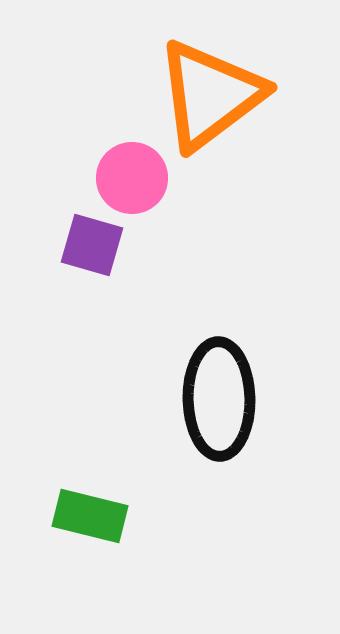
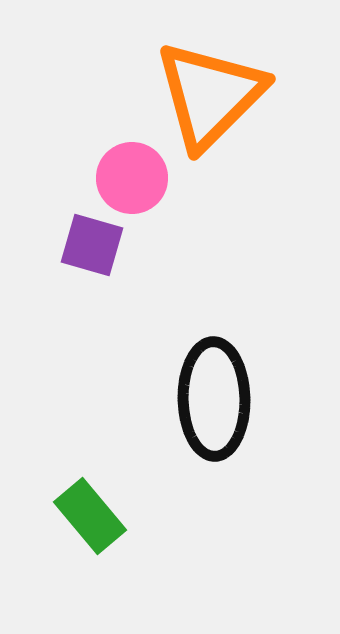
orange triangle: rotated 8 degrees counterclockwise
black ellipse: moved 5 px left
green rectangle: rotated 36 degrees clockwise
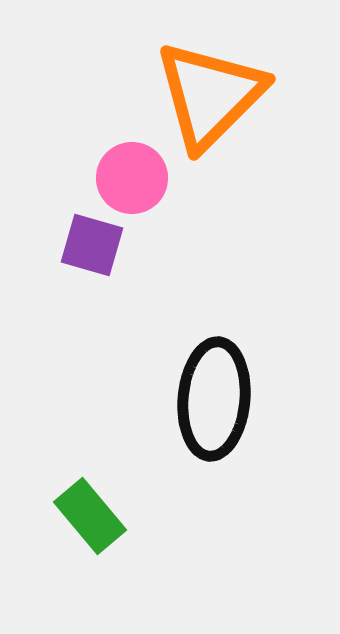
black ellipse: rotated 6 degrees clockwise
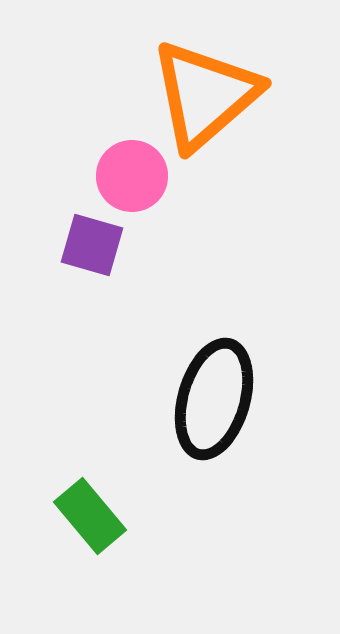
orange triangle: moved 5 px left; rotated 4 degrees clockwise
pink circle: moved 2 px up
black ellipse: rotated 11 degrees clockwise
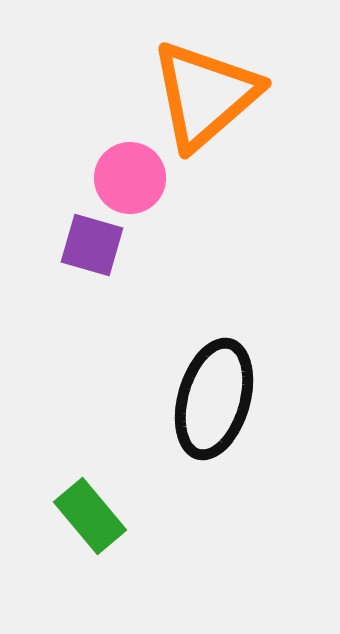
pink circle: moved 2 px left, 2 px down
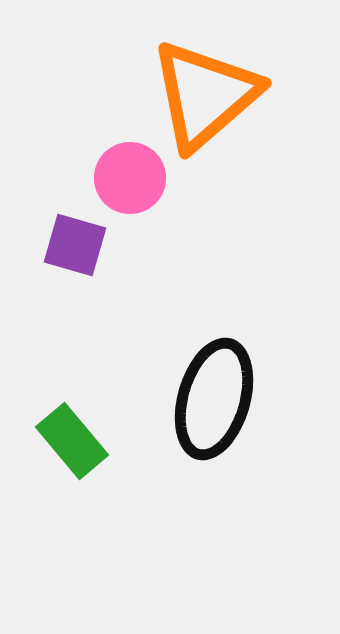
purple square: moved 17 px left
green rectangle: moved 18 px left, 75 px up
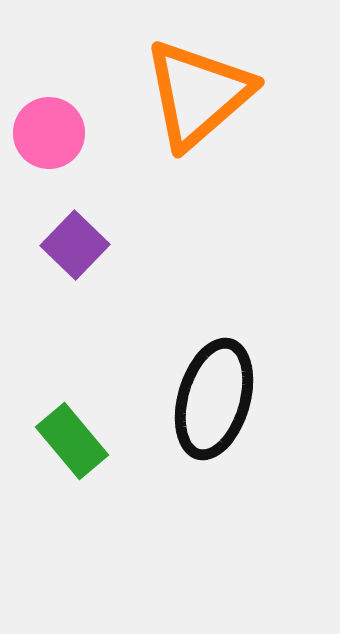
orange triangle: moved 7 px left, 1 px up
pink circle: moved 81 px left, 45 px up
purple square: rotated 28 degrees clockwise
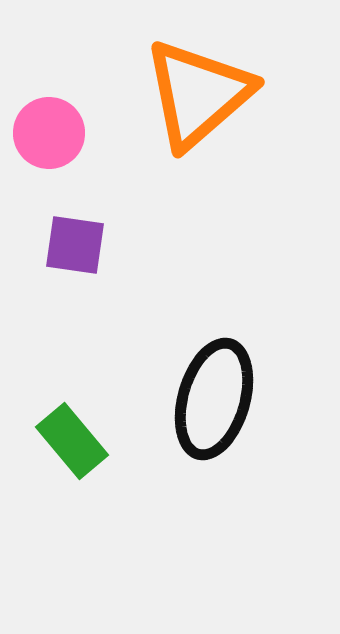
purple square: rotated 36 degrees counterclockwise
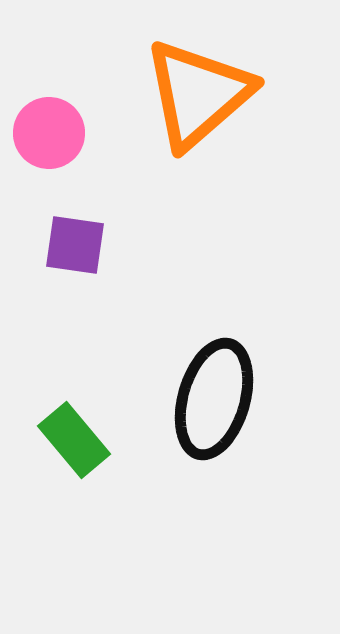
green rectangle: moved 2 px right, 1 px up
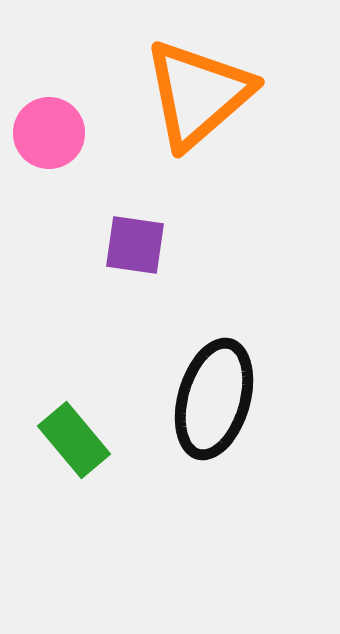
purple square: moved 60 px right
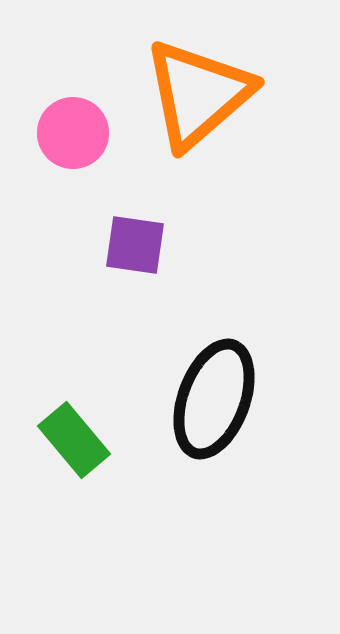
pink circle: moved 24 px right
black ellipse: rotated 4 degrees clockwise
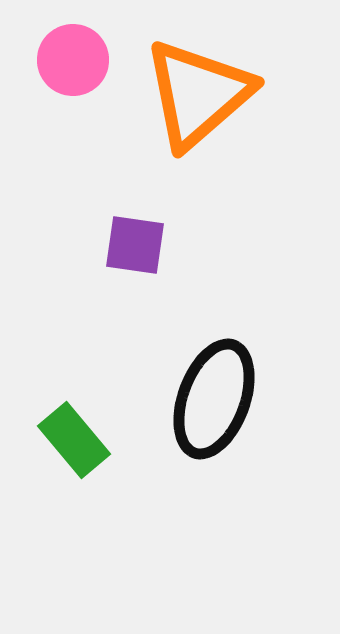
pink circle: moved 73 px up
